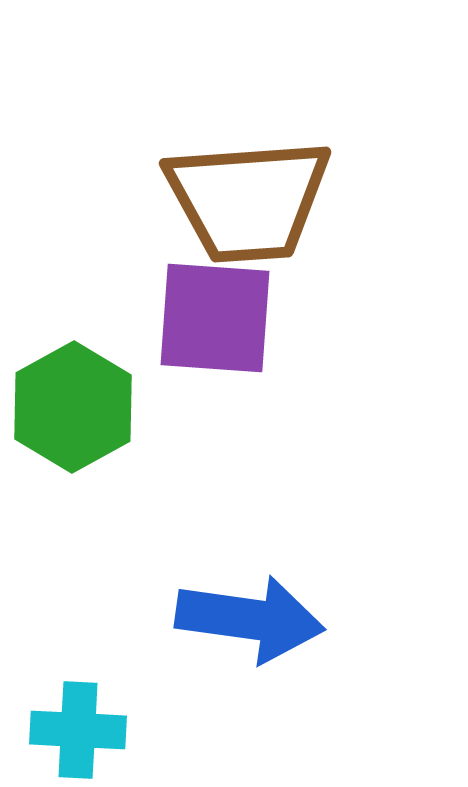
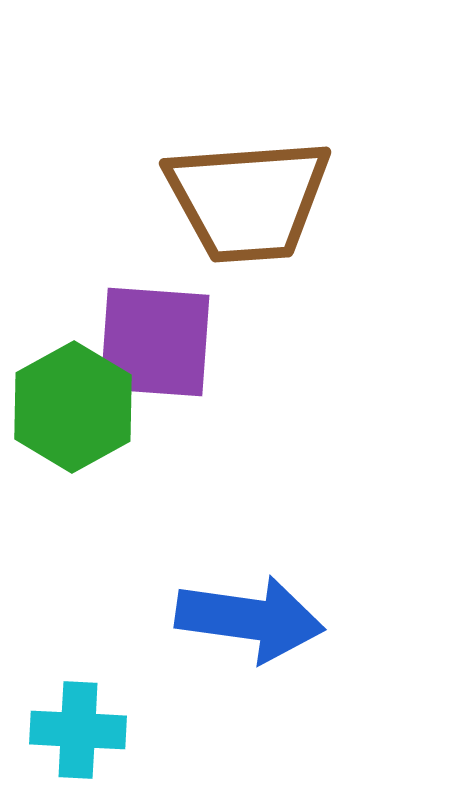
purple square: moved 60 px left, 24 px down
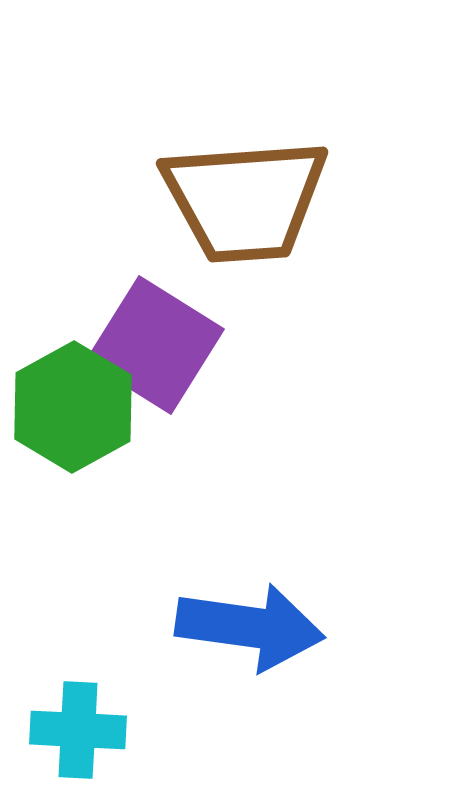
brown trapezoid: moved 3 px left
purple square: moved 3 px down; rotated 28 degrees clockwise
blue arrow: moved 8 px down
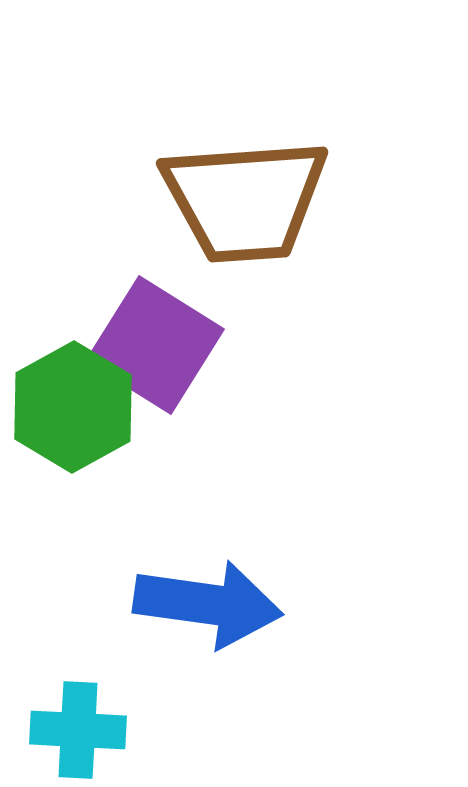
blue arrow: moved 42 px left, 23 px up
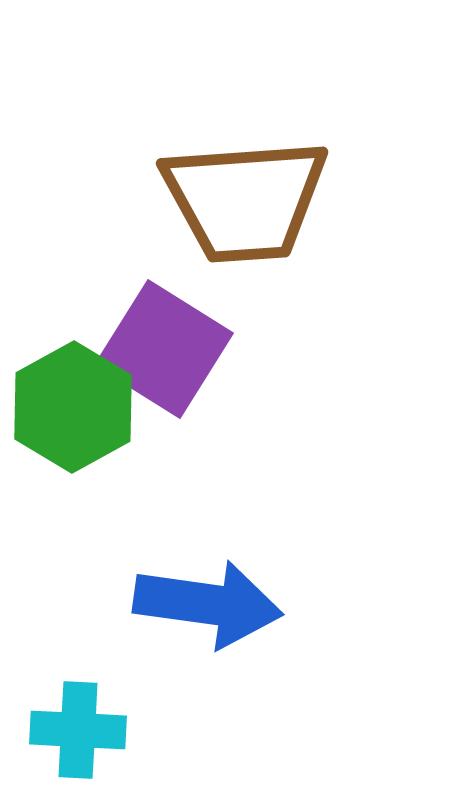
purple square: moved 9 px right, 4 px down
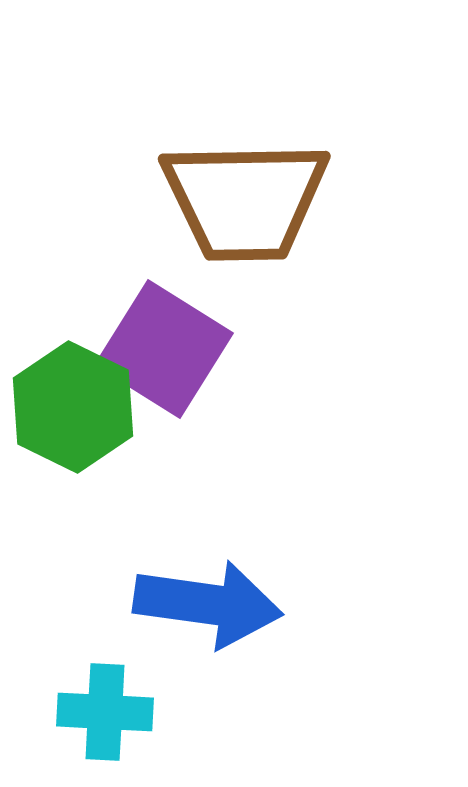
brown trapezoid: rotated 3 degrees clockwise
green hexagon: rotated 5 degrees counterclockwise
cyan cross: moved 27 px right, 18 px up
